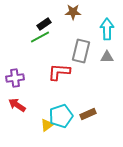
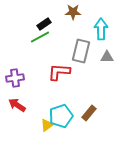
cyan arrow: moved 6 px left
brown rectangle: moved 1 px right, 1 px up; rotated 28 degrees counterclockwise
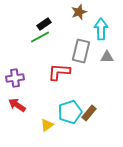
brown star: moved 6 px right; rotated 21 degrees counterclockwise
cyan pentagon: moved 9 px right, 4 px up
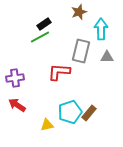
yellow triangle: rotated 24 degrees clockwise
